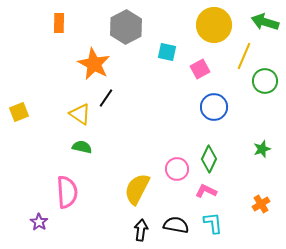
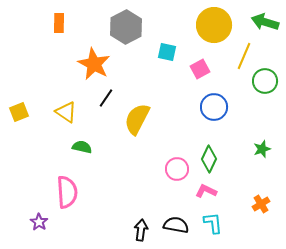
yellow triangle: moved 14 px left, 2 px up
yellow semicircle: moved 70 px up
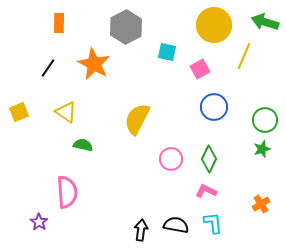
green circle: moved 39 px down
black line: moved 58 px left, 30 px up
green semicircle: moved 1 px right, 2 px up
pink circle: moved 6 px left, 10 px up
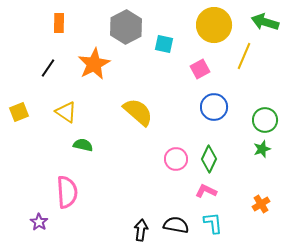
cyan square: moved 3 px left, 8 px up
orange star: rotated 16 degrees clockwise
yellow semicircle: moved 1 px right, 7 px up; rotated 104 degrees clockwise
pink circle: moved 5 px right
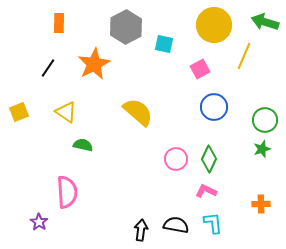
orange cross: rotated 30 degrees clockwise
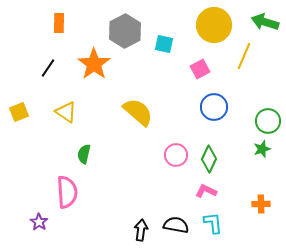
gray hexagon: moved 1 px left, 4 px down
orange star: rotated 8 degrees counterclockwise
green circle: moved 3 px right, 1 px down
green semicircle: moved 1 px right, 9 px down; rotated 90 degrees counterclockwise
pink circle: moved 4 px up
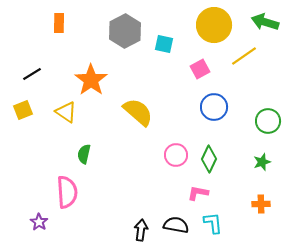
yellow line: rotated 32 degrees clockwise
orange star: moved 3 px left, 16 px down
black line: moved 16 px left, 6 px down; rotated 24 degrees clockwise
yellow square: moved 4 px right, 2 px up
green star: moved 13 px down
pink L-shape: moved 8 px left, 2 px down; rotated 15 degrees counterclockwise
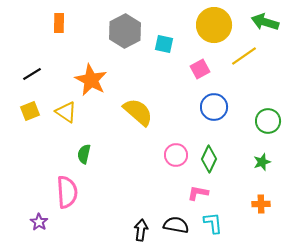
orange star: rotated 8 degrees counterclockwise
yellow square: moved 7 px right, 1 px down
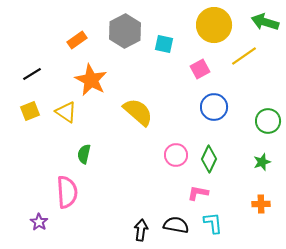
orange rectangle: moved 18 px right, 17 px down; rotated 54 degrees clockwise
